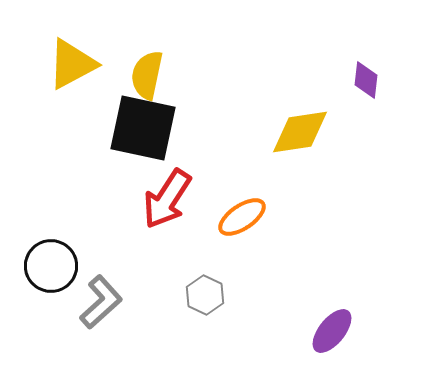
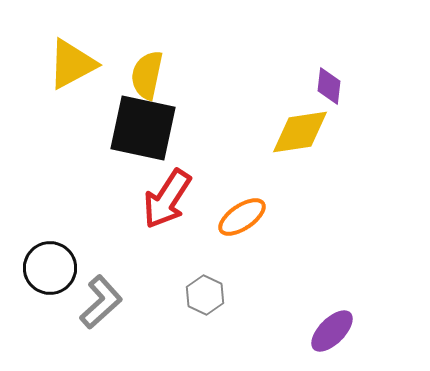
purple diamond: moved 37 px left, 6 px down
black circle: moved 1 px left, 2 px down
purple ellipse: rotated 6 degrees clockwise
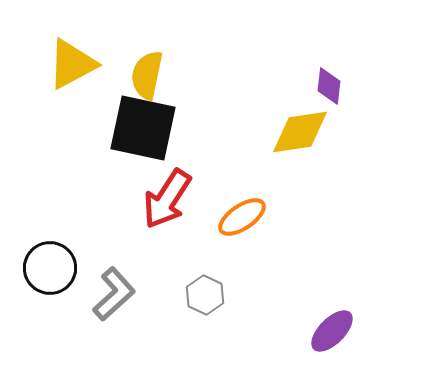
gray L-shape: moved 13 px right, 8 px up
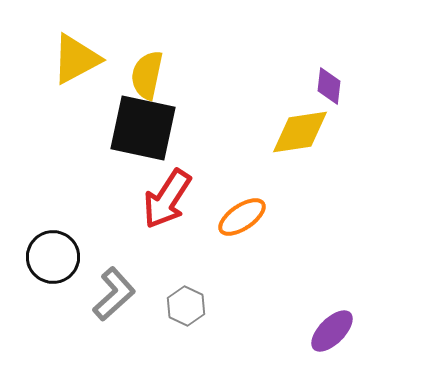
yellow triangle: moved 4 px right, 5 px up
black circle: moved 3 px right, 11 px up
gray hexagon: moved 19 px left, 11 px down
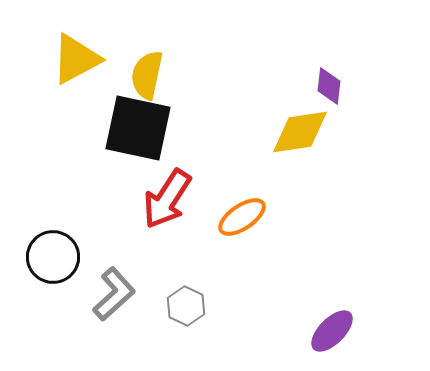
black square: moved 5 px left
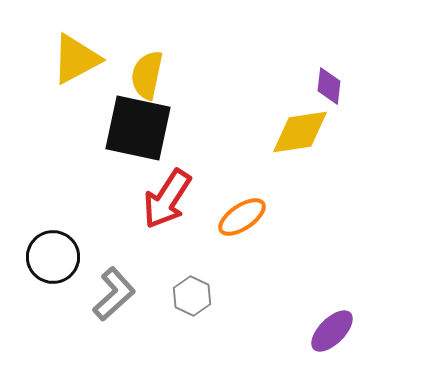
gray hexagon: moved 6 px right, 10 px up
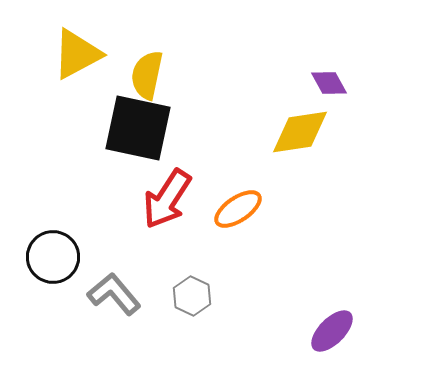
yellow triangle: moved 1 px right, 5 px up
purple diamond: moved 3 px up; rotated 36 degrees counterclockwise
orange ellipse: moved 4 px left, 8 px up
gray L-shape: rotated 88 degrees counterclockwise
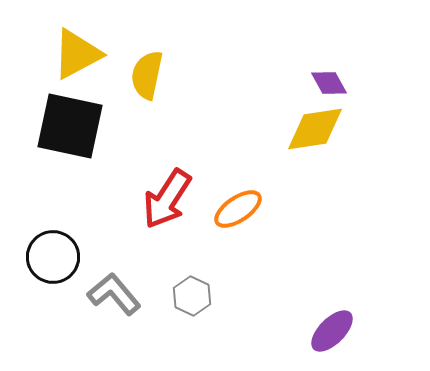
black square: moved 68 px left, 2 px up
yellow diamond: moved 15 px right, 3 px up
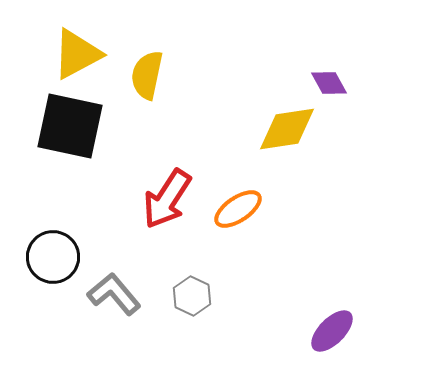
yellow diamond: moved 28 px left
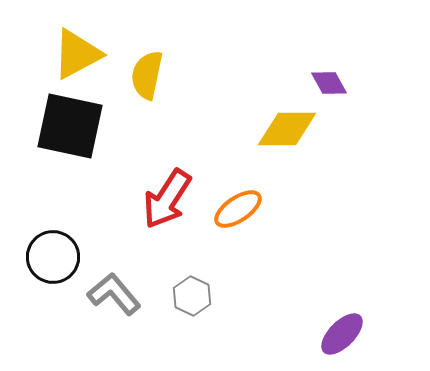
yellow diamond: rotated 8 degrees clockwise
purple ellipse: moved 10 px right, 3 px down
